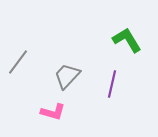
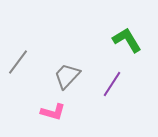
purple line: rotated 20 degrees clockwise
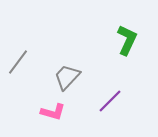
green L-shape: rotated 56 degrees clockwise
gray trapezoid: moved 1 px down
purple line: moved 2 px left, 17 px down; rotated 12 degrees clockwise
